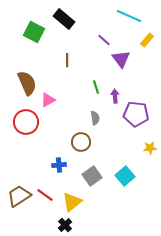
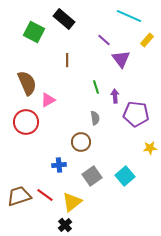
brown trapezoid: rotated 15 degrees clockwise
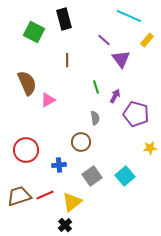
black rectangle: rotated 35 degrees clockwise
purple arrow: rotated 32 degrees clockwise
purple pentagon: rotated 10 degrees clockwise
red circle: moved 28 px down
red line: rotated 60 degrees counterclockwise
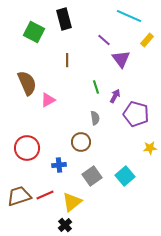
red circle: moved 1 px right, 2 px up
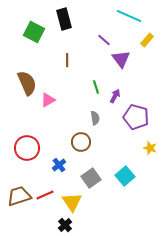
purple pentagon: moved 3 px down
yellow star: rotated 24 degrees clockwise
blue cross: rotated 32 degrees counterclockwise
gray square: moved 1 px left, 2 px down
yellow triangle: rotated 25 degrees counterclockwise
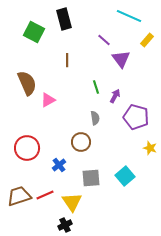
gray square: rotated 30 degrees clockwise
black cross: rotated 16 degrees clockwise
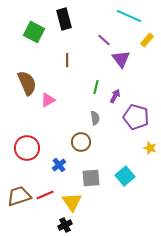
green line: rotated 32 degrees clockwise
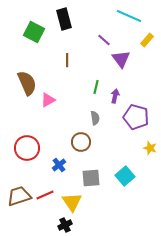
purple arrow: rotated 16 degrees counterclockwise
